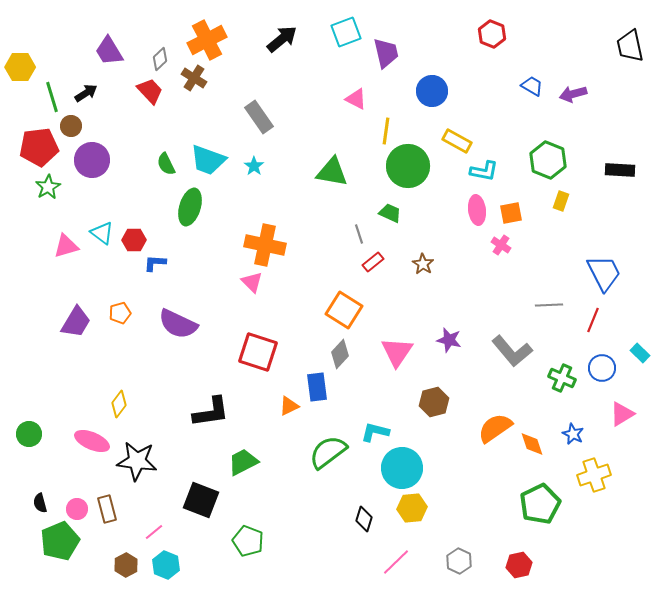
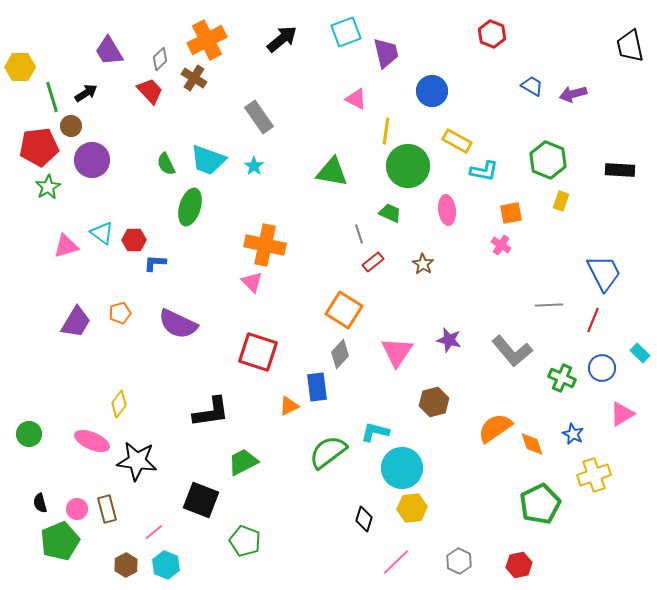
pink ellipse at (477, 210): moved 30 px left
green pentagon at (248, 541): moved 3 px left
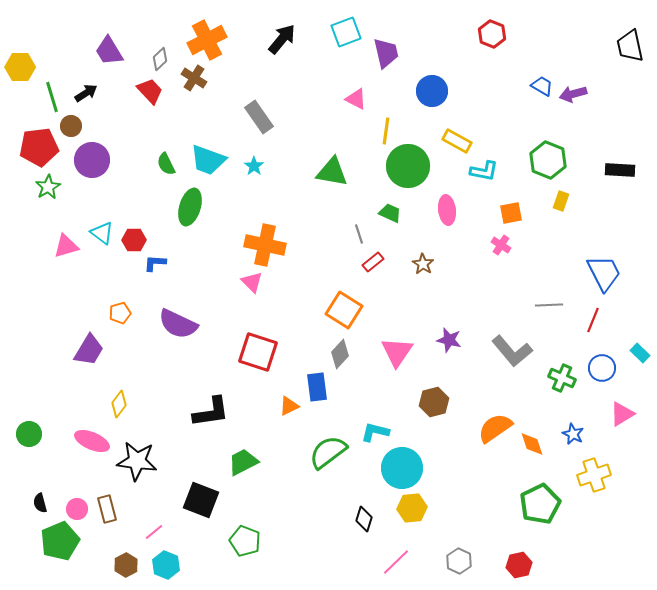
black arrow at (282, 39): rotated 12 degrees counterclockwise
blue trapezoid at (532, 86): moved 10 px right
purple trapezoid at (76, 322): moved 13 px right, 28 px down
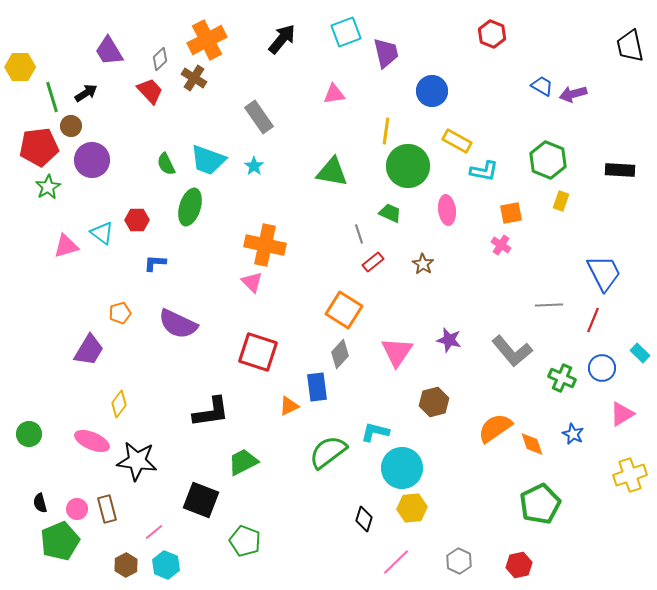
pink triangle at (356, 99): moved 22 px left, 5 px up; rotated 35 degrees counterclockwise
red hexagon at (134, 240): moved 3 px right, 20 px up
yellow cross at (594, 475): moved 36 px right
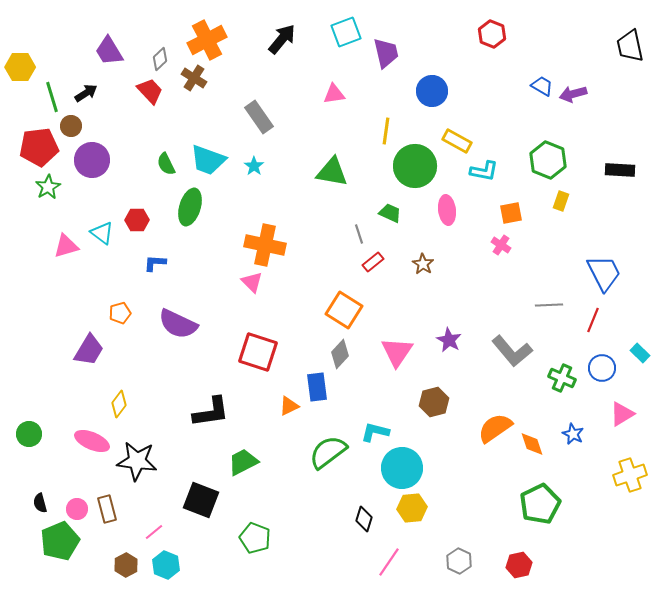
green circle at (408, 166): moved 7 px right
purple star at (449, 340): rotated 15 degrees clockwise
green pentagon at (245, 541): moved 10 px right, 3 px up
pink line at (396, 562): moved 7 px left; rotated 12 degrees counterclockwise
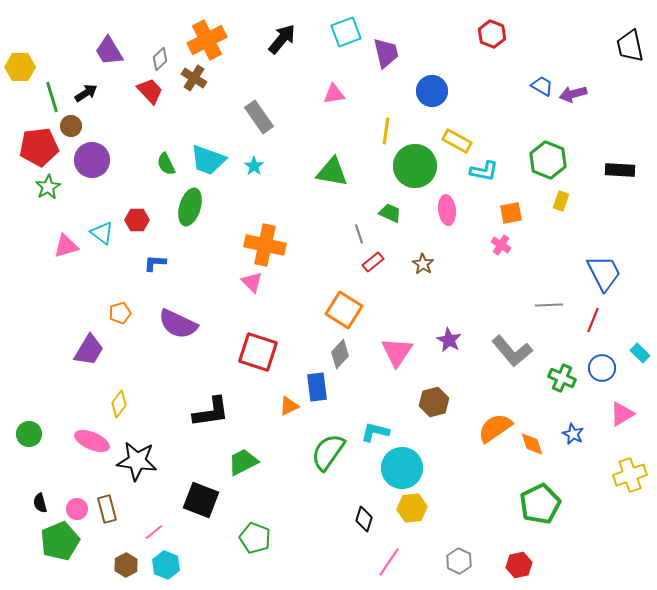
green semicircle at (328, 452): rotated 18 degrees counterclockwise
